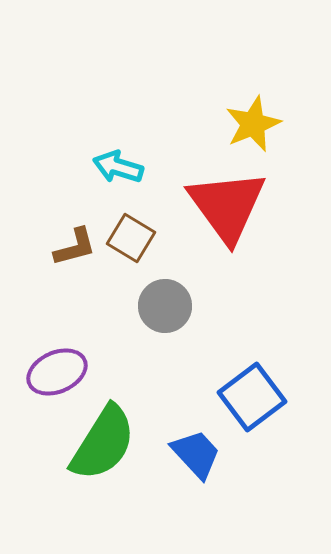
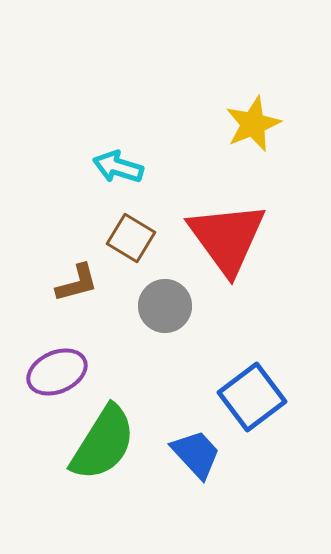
red triangle: moved 32 px down
brown L-shape: moved 2 px right, 36 px down
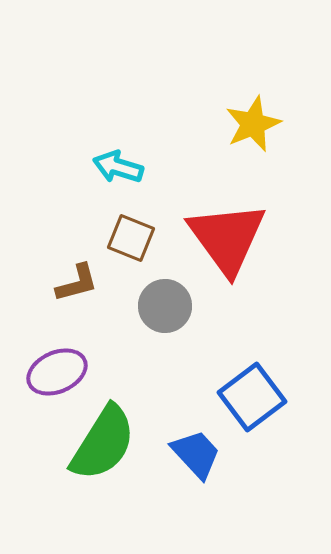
brown square: rotated 9 degrees counterclockwise
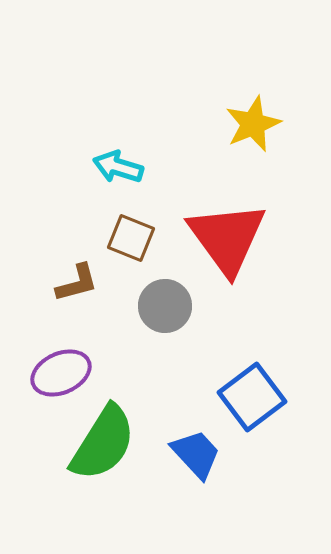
purple ellipse: moved 4 px right, 1 px down
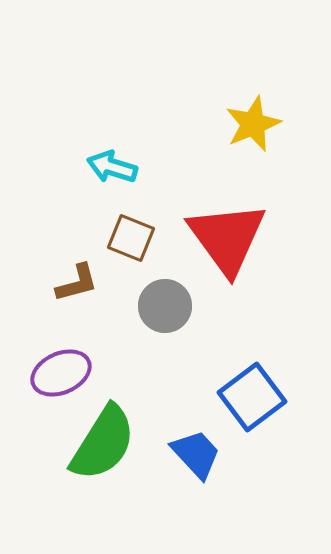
cyan arrow: moved 6 px left
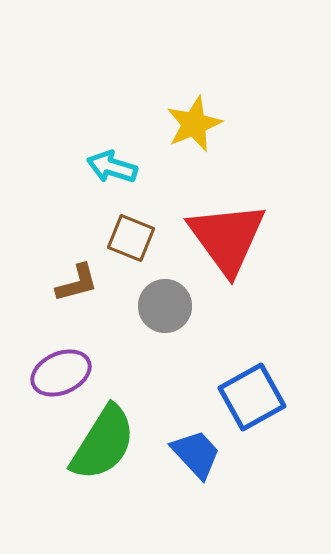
yellow star: moved 59 px left
blue square: rotated 8 degrees clockwise
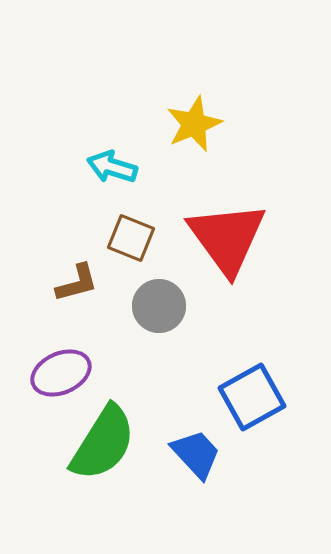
gray circle: moved 6 px left
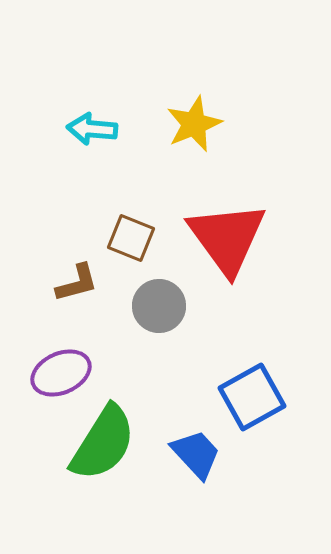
cyan arrow: moved 20 px left, 38 px up; rotated 12 degrees counterclockwise
